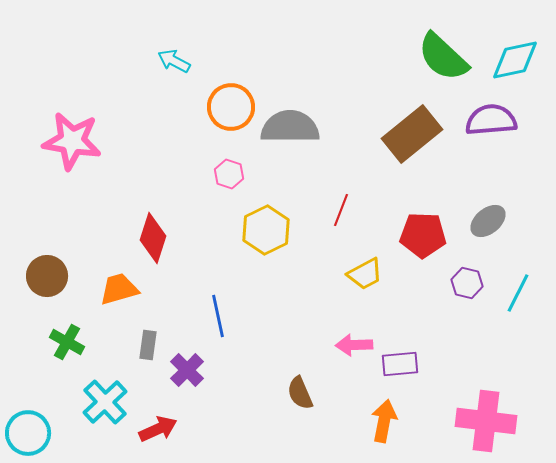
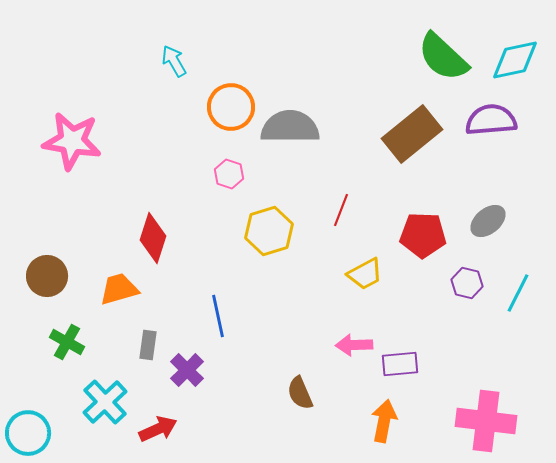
cyan arrow: rotated 32 degrees clockwise
yellow hexagon: moved 3 px right, 1 px down; rotated 9 degrees clockwise
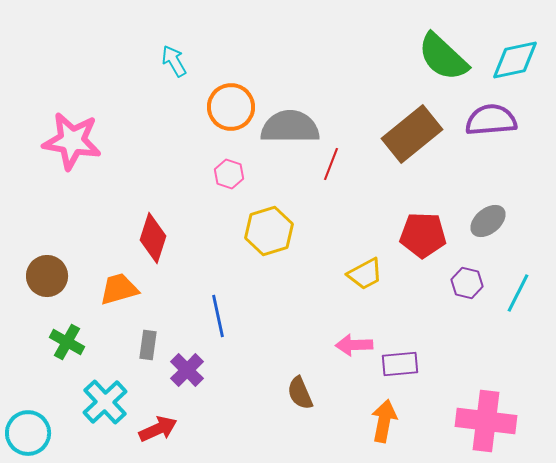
red line: moved 10 px left, 46 px up
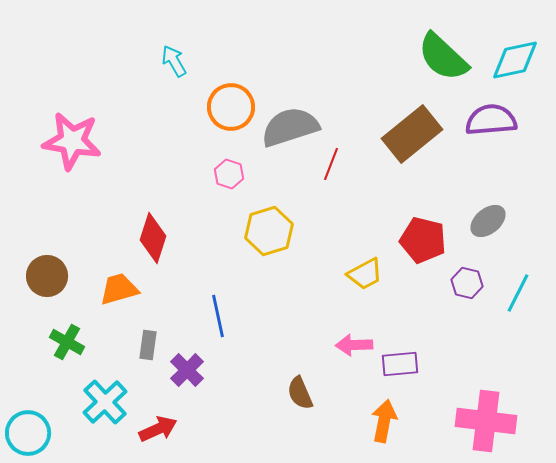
gray semicircle: rotated 18 degrees counterclockwise
red pentagon: moved 5 px down; rotated 12 degrees clockwise
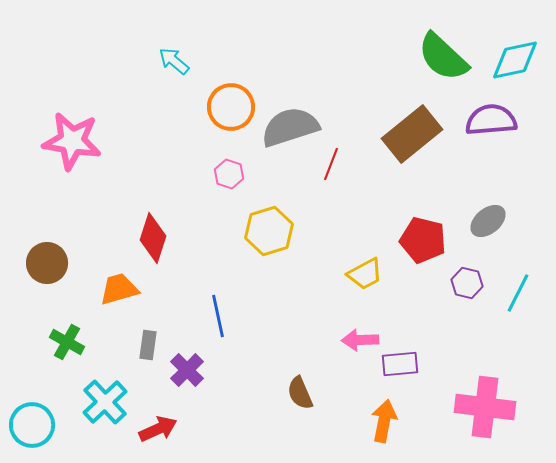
cyan arrow: rotated 20 degrees counterclockwise
brown circle: moved 13 px up
pink arrow: moved 6 px right, 5 px up
pink cross: moved 1 px left, 14 px up
cyan circle: moved 4 px right, 8 px up
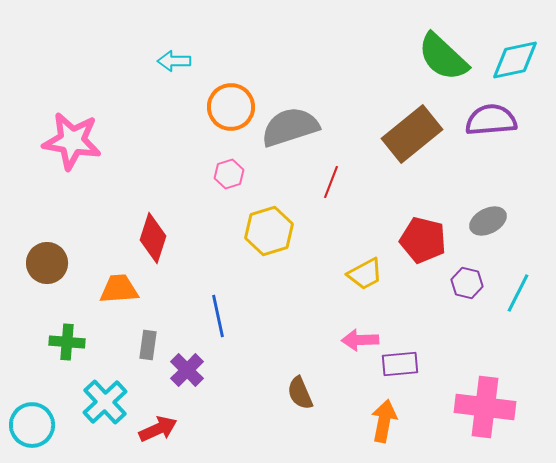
cyan arrow: rotated 40 degrees counterclockwise
red line: moved 18 px down
pink hexagon: rotated 24 degrees clockwise
gray ellipse: rotated 12 degrees clockwise
orange trapezoid: rotated 12 degrees clockwise
green cross: rotated 24 degrees counterclockwise
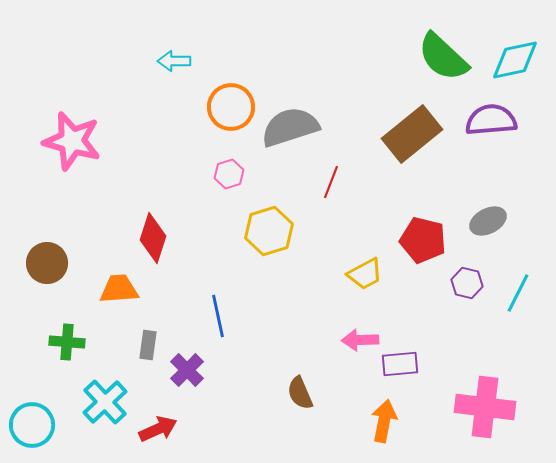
pink star: rotated 6 degrees clockwise
